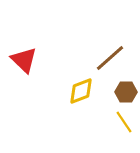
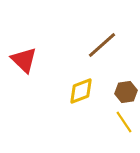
brown line: moved 8 px left, 13 px up
brown hexagon: rotated 10 degrees counterclockwise
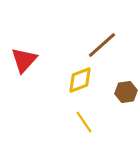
red triangle: rotated 28 degrees clockwise
yellow diamond: moved 1 px left, 11 px up
yellow line: moved 40 px left
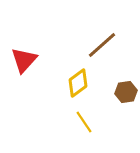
yellow diamond: moved 2 px left, 3 px down; rotated 16 degrees counterclockwise
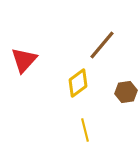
brown line: rotated 8 degrees counterclockwise
yellow line: moved 1 px right, 8 px down; rotated 20 degrees clockwise
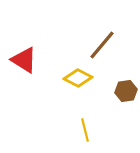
red triangle: rotated 40 degrees counterclockwise
yellow diamond: moved 5 px up; rotated 64 degrees clockwise
brown hexagon: moved 1 px up
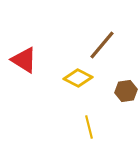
yellow line: moved 4 px right, 3 px up
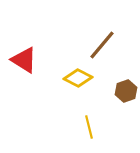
brown hexagon: rotated 10 degrees counterclockwise
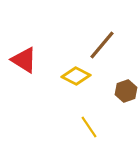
yellow diamond: moved 2 px left, 2 px up
yellow line: rotated 20 degrees counterclockwise
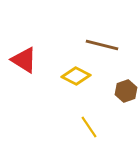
brown line: rotated 64 degrees clockwise
